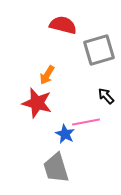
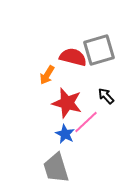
red semicircle: moved 10 px right, 32 px down
red star: moved 30 px right
pink line: rotated 32 degrees counterclockwise
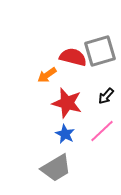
gray square: moved 1 px right, 1 px down
orange arrow: rotated 24 degrees clockwise
black arrow: rotated 96 degrees counterclockwise
pink line: moved 16 px right, 9 px down
gray trapezoid: rotated 104 degrees counterclockwise
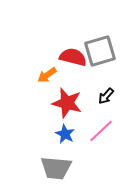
pink line: moved 1 px left
gray trapezoid: rotated 36 degrees clockwise
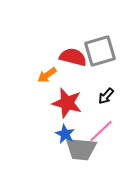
gray trapezoid: moved 25 px right, 19 px up
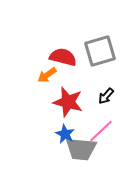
red semicircle: moved 10 px left
red star: moved 1 px right, 1 px up
